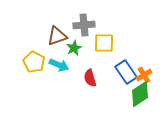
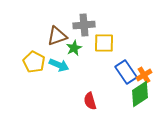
red semicircle: moved 23 px down
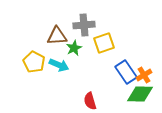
brown triangle: rotated 15 degrees clockwise
yellow square: rotated 20 degrees counterclockwise
green diamond: rotated 36 degrees clockwise
